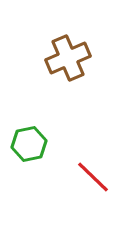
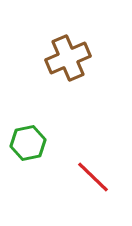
green hexagon: moved 1 px left, 1 px up
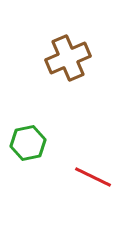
red line: rotated 18 degrees counterclockwise
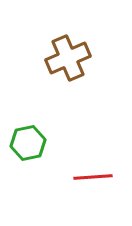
red line: rotated 30 degrees counterclockwise
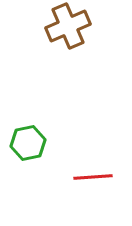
brown cross: moved 32 px up
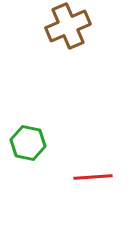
green hexagon: rotated 24 degrees clockwise
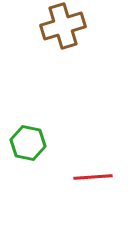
brown cross: moved 5 px left; rotated 6 degrees clockwise
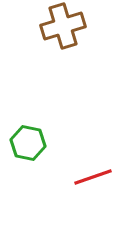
red line: rotated 15 degrees counterclockwise
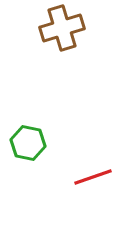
brown cross: moved 1 px left, 2 px down
